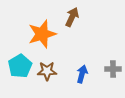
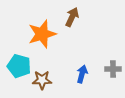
cyan pentagon: moved 1 px left; rotated 25 degrees counterclockwise
brown star: moved 5 px left, 9 px down
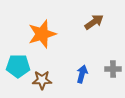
brown arrow: moved 22 px right, 5 px down; rotated 30 degrees clockwise
cyan pentagon: moved 1 px left; rotated 15 degrees counterclockwise
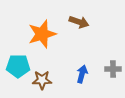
brown arrow: moved 15 px left; rotated 54 degrees clockwise
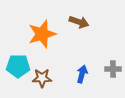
brown star: moved 2 px up
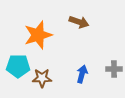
orange star: moved 4 px left, 1 px down
gray cross: moved 1 px right
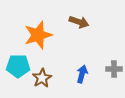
brown star: rotated 30 degrees counterclockwise
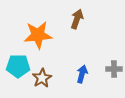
brown arrow: moved 2 px left, 3 px up; rotated 90 degrees counterclockwise
orange star: rotated 12 degrees clockwise
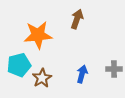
cyan pentagon: moved 1 px right, 1 px up; rotated 15 degrees counterclockwise
